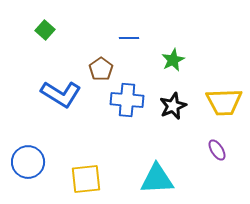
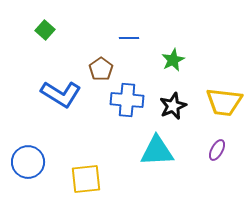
yellow trapezoid: rotated 9 degrees clockwise
purple ellipse: rotated 60 degrees clockwise
cyan triangle: moved 28 px up
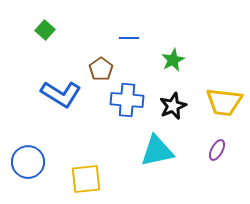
cyan triangle: rotated 9 degrees counterclockwise
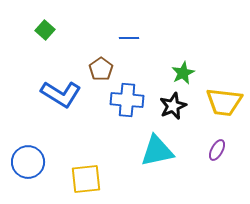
green star: moved 10 px right, 13 px down
